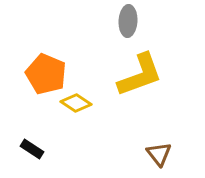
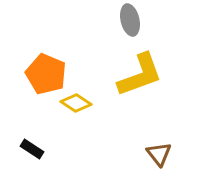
gray ellipse: moved 2 px right, 1 px up; rotated 16 degrees counterclockwise
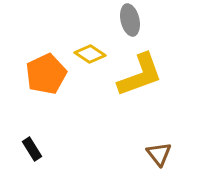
orange pentagon: rotated 24 degrees clockwise
yellow diamond: moved 14 px right, 49 px up
black rectangle: rotated 25 degrees clockwise
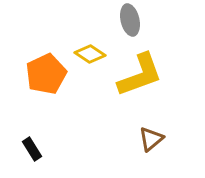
brown triangle: moved 8 px left, 15 px up; rotated 28 degrees clockwise
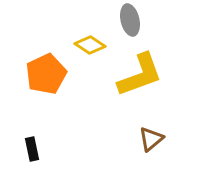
yellow diamond: moved 9 px up
black rectangle: rotated 20 degrees clockwise
